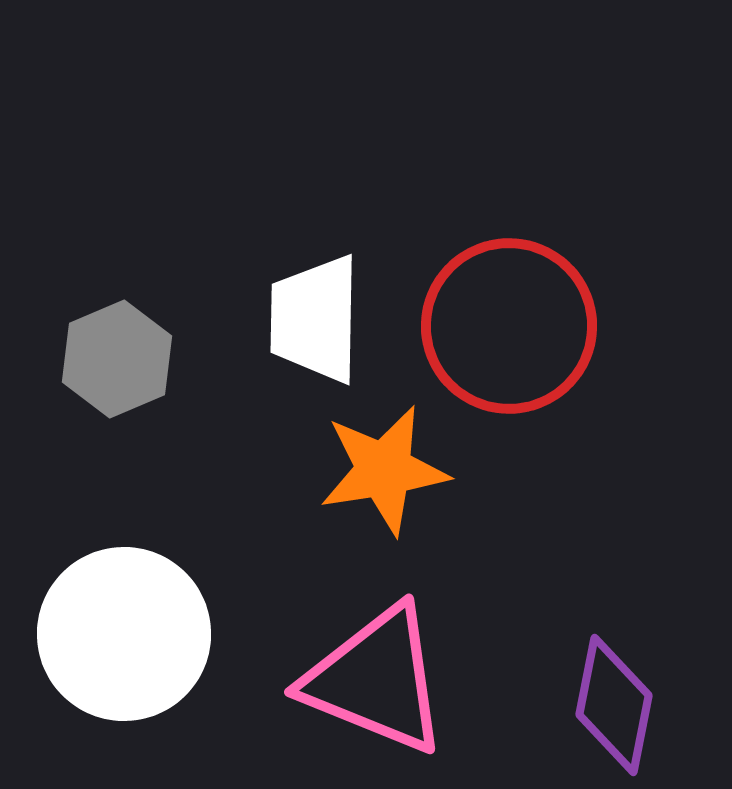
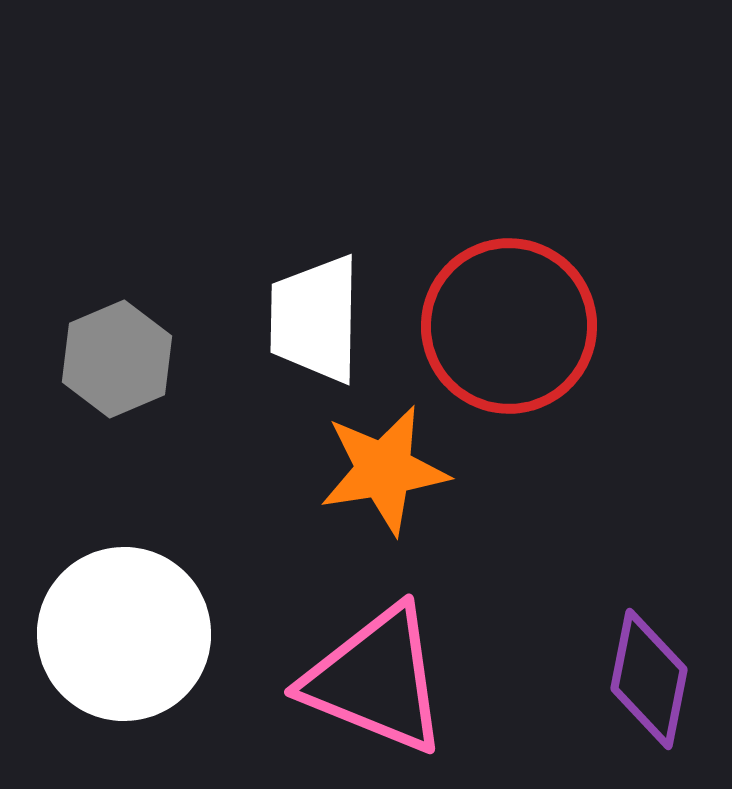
purple diamond: moved 35 px right, 26 px up
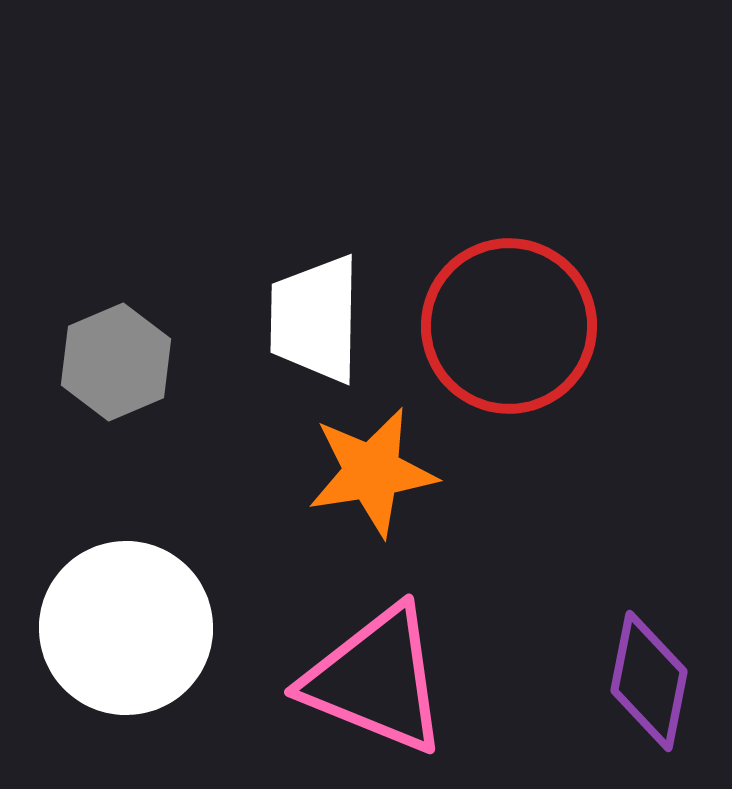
gray hexagon: moved 1 px left, 3 px down
orange star: moved 12 px left, 2 px down
white circle: moved 2 px right, 6 px up
purple diamond: moved 2 px down
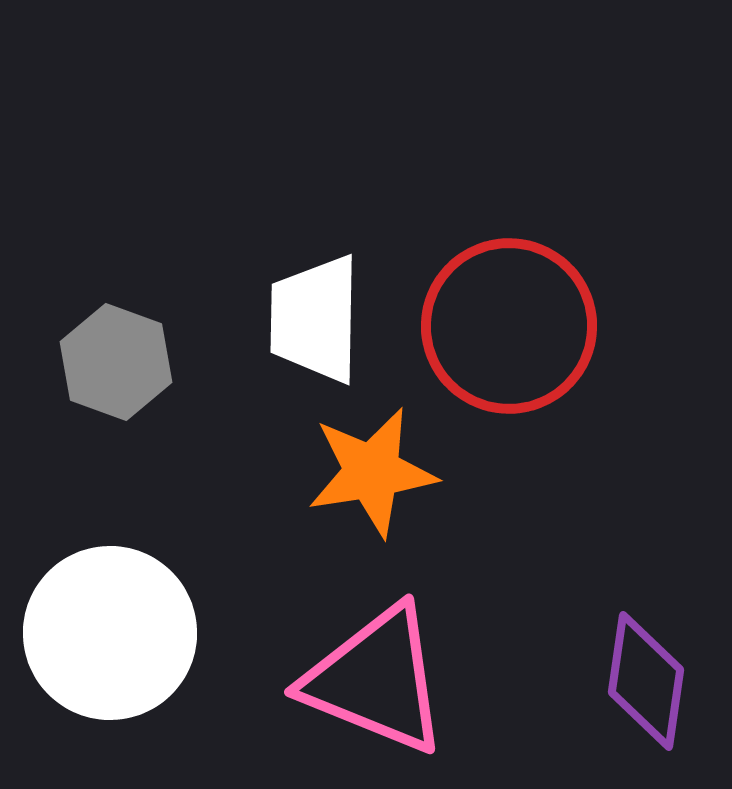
gray hexagon: rotated 17 degrees counterclockwise
white circle: moved 16 px left, 5 px down
purple diamond: moved 3 px left; rotated 3 degrees counterclockwise
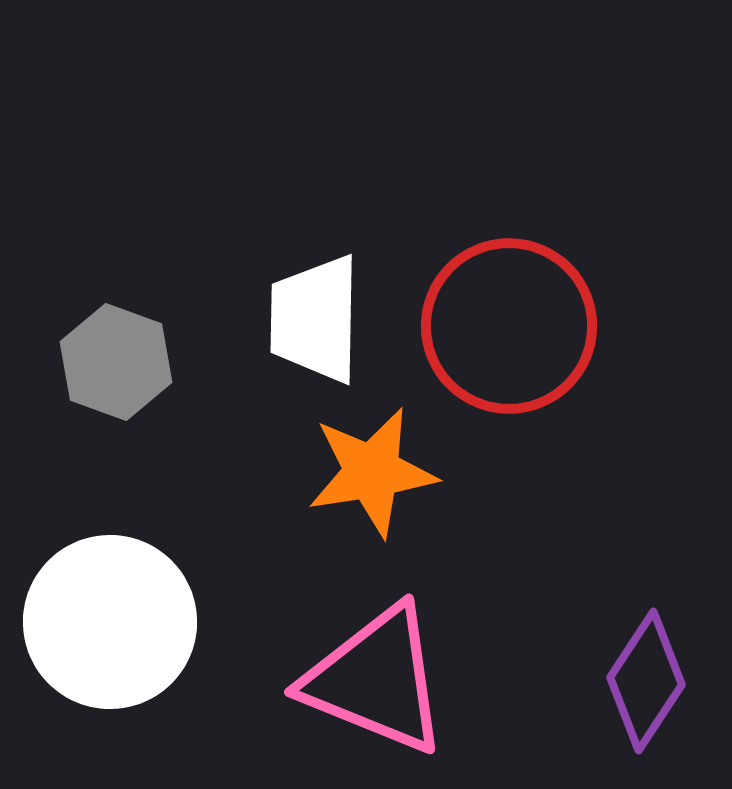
white circle: moved 11 px up
purple diamond: rotated 25 degrees clockwise
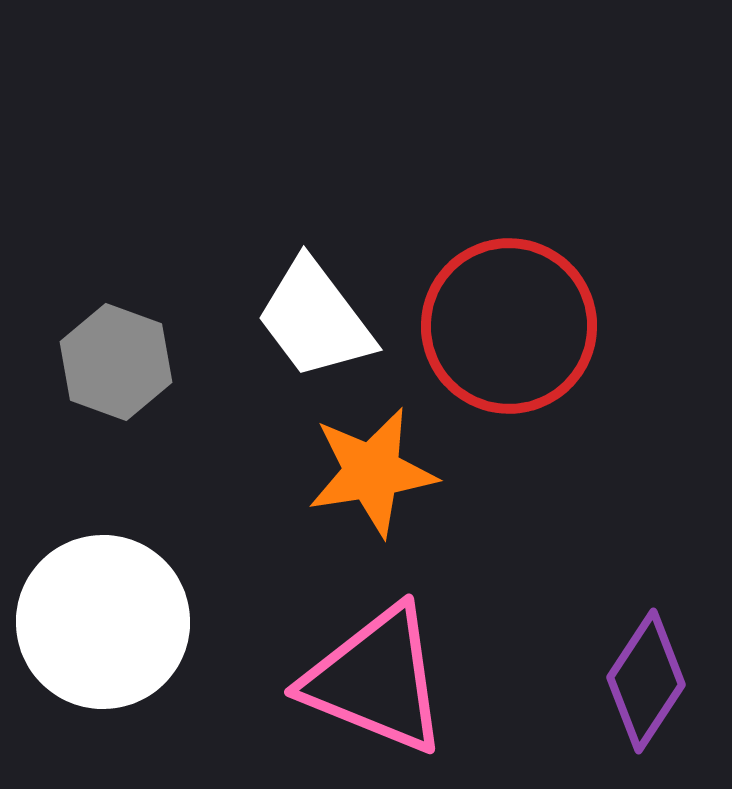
white trapezoid: rotated 38 degrees counterclockwise
white circle: moved 7 px left
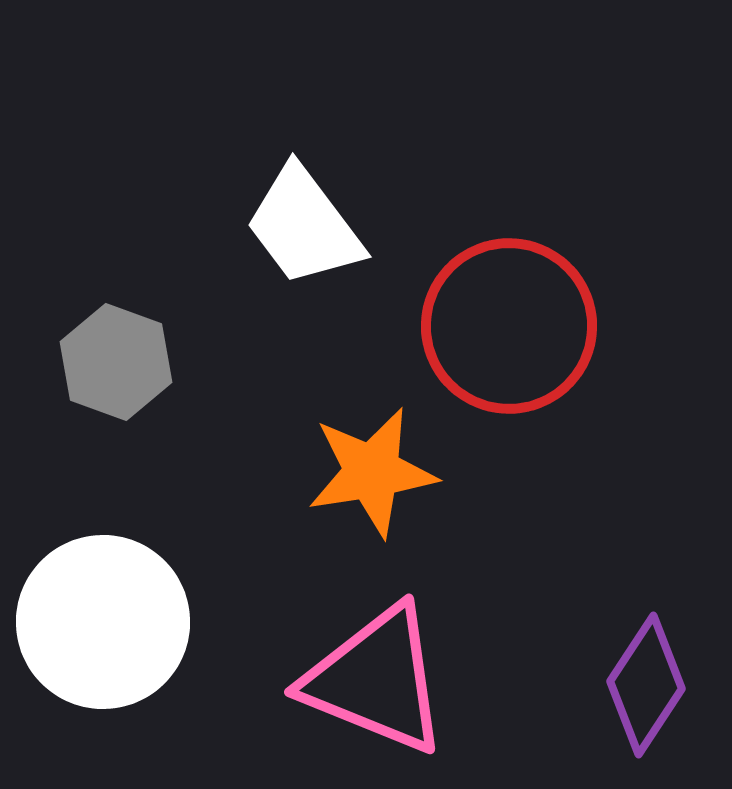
white trapezoid: moved 11 px left, 93 px up
purple diamond: moved 4 px down
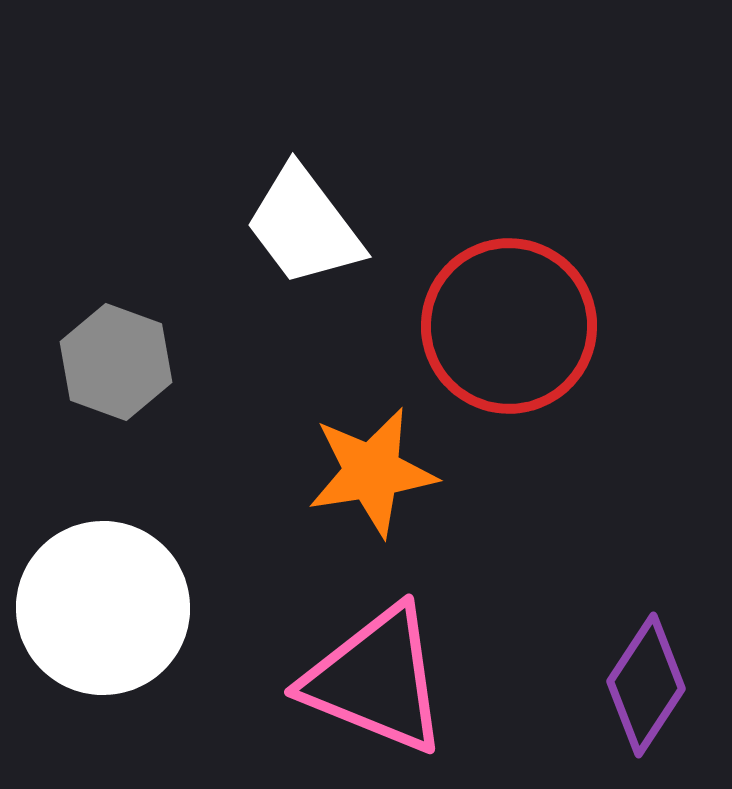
white circle: moved 14 px up
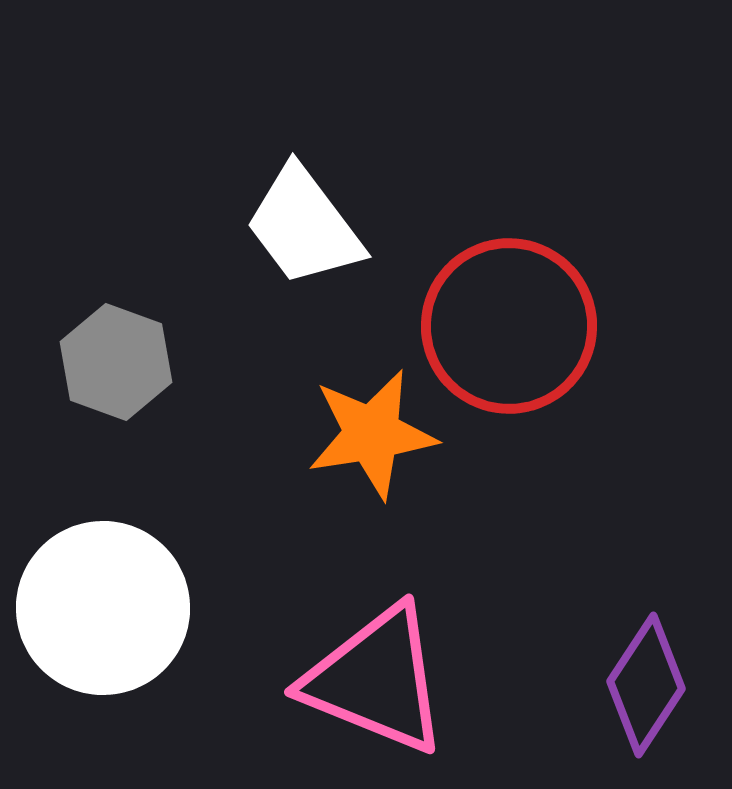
orange star: moved 38 px up
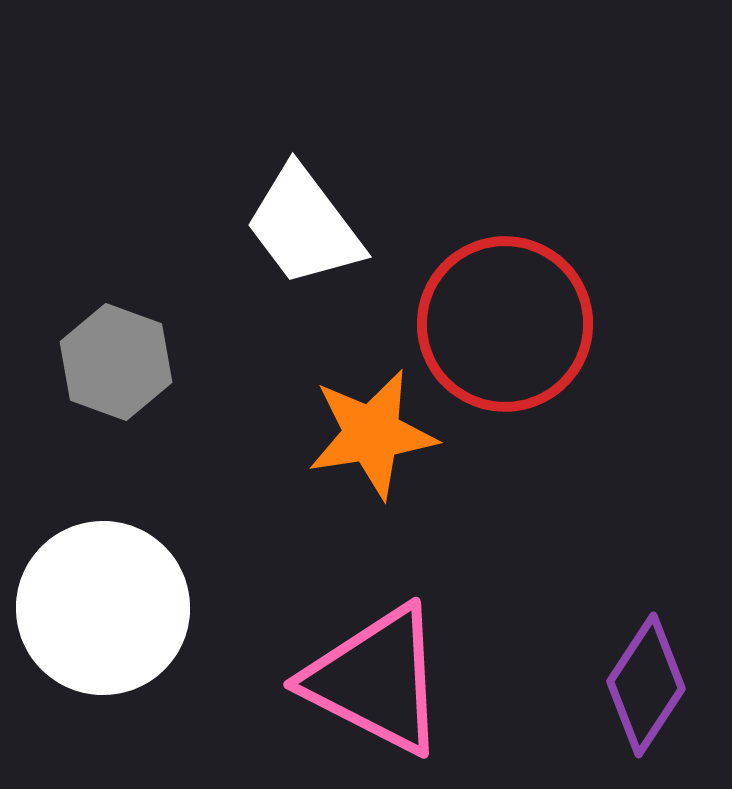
red circle: moved 4 px left, 2 px up
pink triangle: rotated 5 degrees clockwise
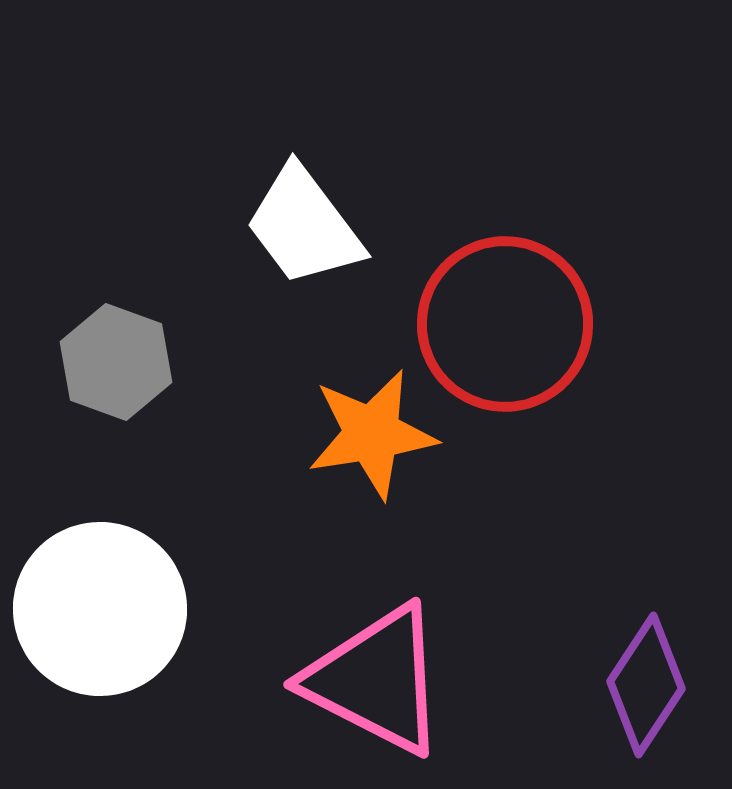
white circle: moved 3 px left, 1 px down
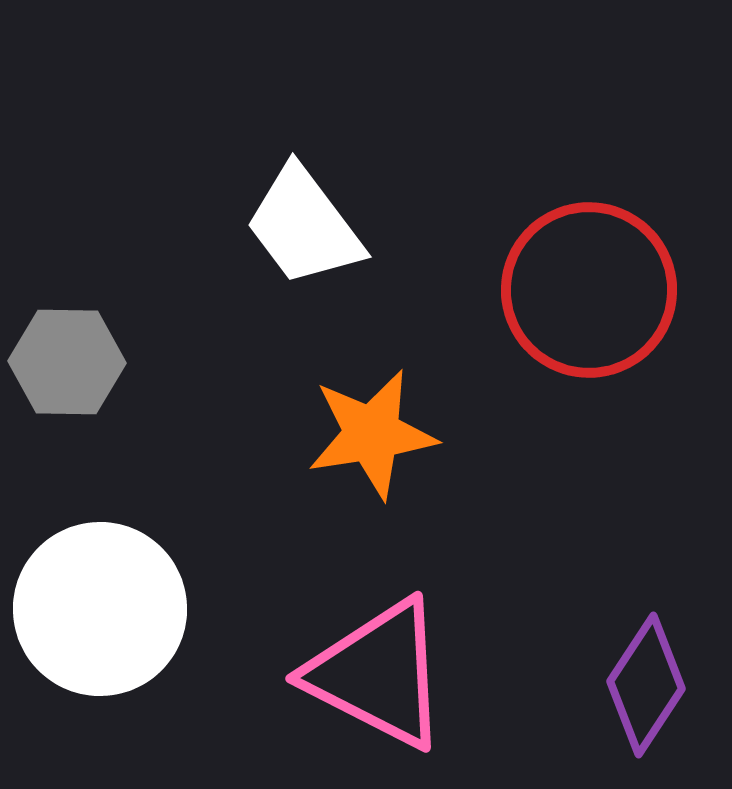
red circle: moved 84 px right, 34 px up
gray hexagon: moved 49 px left; rotated 19 degrees counterclockwise
pink triangle: moved 2 px right, 6 px up
